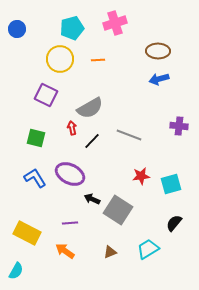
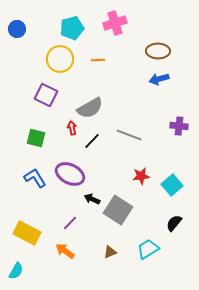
cyan square: moved 1 px right, 1 px down; rotated 25 degrees counterclockwise
purple line: rotated 42 degrees counterclockwise
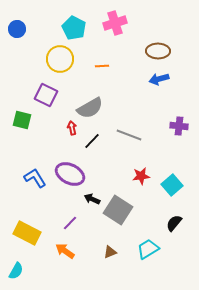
cyan pentagon: moved 2 px right; rotated 30 degrees counterclockwise
orange line: moved 4 px right, 6 px down
green square: moved 14 px left, 18 px up
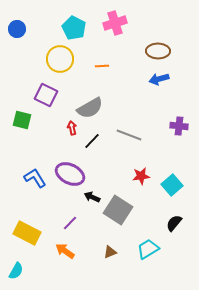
black arrow: moved 2 px up
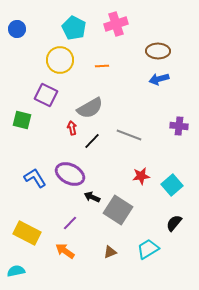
pink cross: moved 1 px right, 1 px down
yellow circle: moved 1 px down
cyan semicircle: rotated 132 degrees counterclockwise
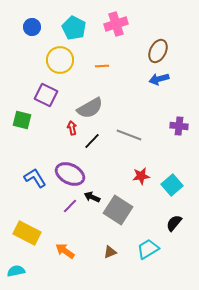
blue circle: moved 15 px right, 2 px up
brown ellipse: rotated 65 degrees counterclockwise
purple line: moved 17 px up
